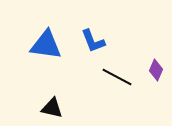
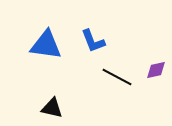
purple diamond: rotated 55 degrees clockwise
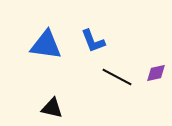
purple diamond: moved 3 px down
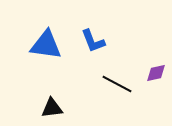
black line: moved 7 px down
black triangle: rotated 20 degrees counterclockwise
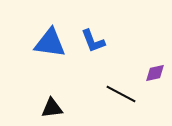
blue triangle: moved 4 px right, 2 px up
purple diamond: moved 1 px left
black line: moved 4 px right, 10 px down
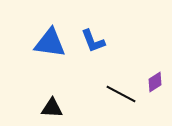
purple diamond: moved 9 px down; rotated 20 degrees counterclockwise
black triangle: rotated 10 degrees clockwise
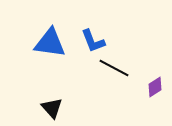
purple diamond: moved 5 px down
black line: moved 7 px left, 26 px up
black triangle: rotated 45 degrees clockwise
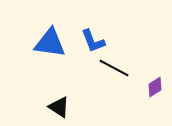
black triangle: moved 7 px right, 1 px up; rotated 15 degrees counterclockwise
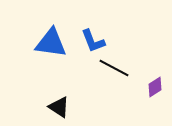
blue triangle: moved 1 px right
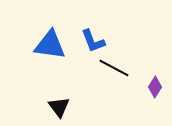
blue triangle: moved 1 px left, 2 px down
purple diamond: rotated 25 degrees counterclockwise
black triangle: rotated 20 degrees clockwise
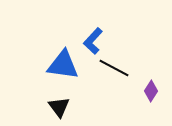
blue L-shape: rotated 64 degrees clockwise
blue triangle: moved 13 px right, 20 px down
purple diamond: moved 4 px left, 4 px down
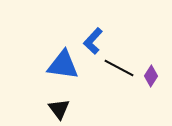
black line: moved 5 px right
purple diamond: moved 15 px up
black triangle: moved 2 px down
